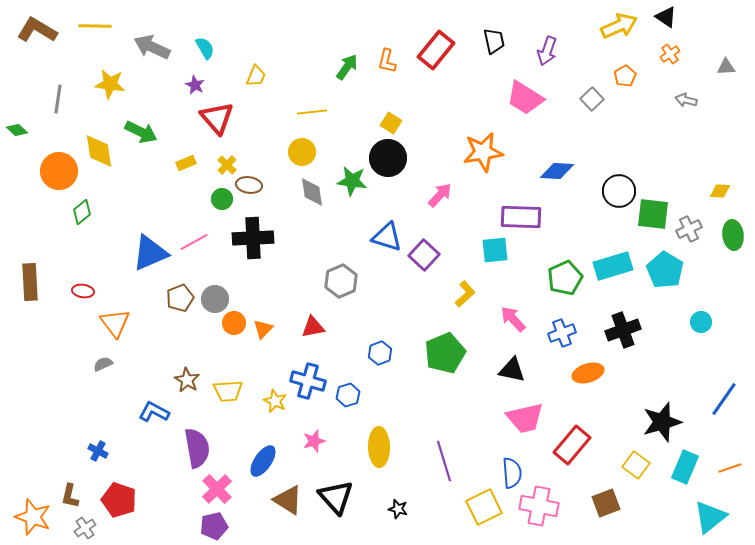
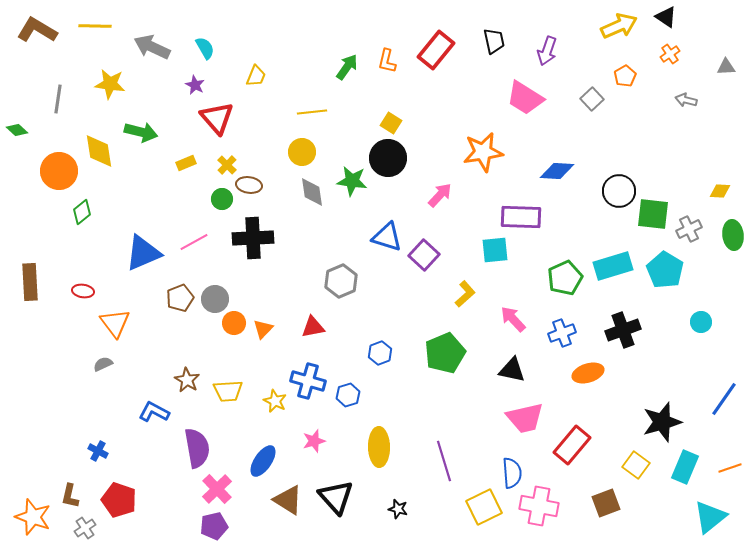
green arrow at (141, 132): rotated 12 degrees counterclockwise
blue triangle at (150, 253): moved 7 px left
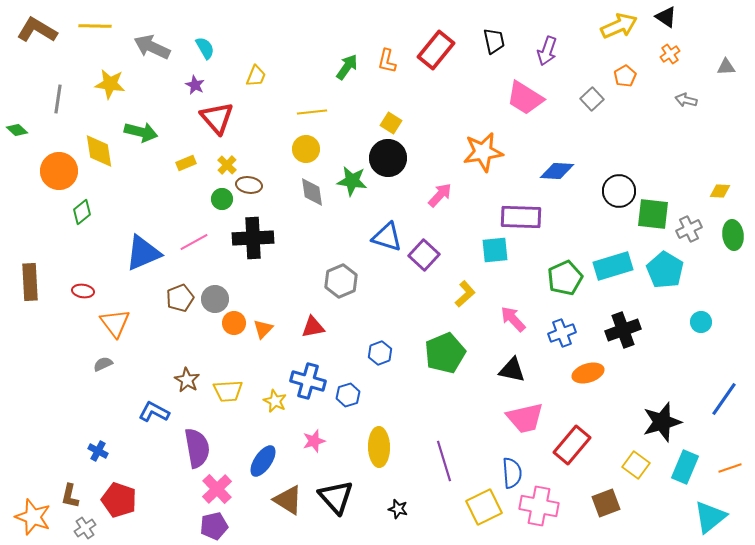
yellow circle at (302, 152): moved 4 px right, 3 px up
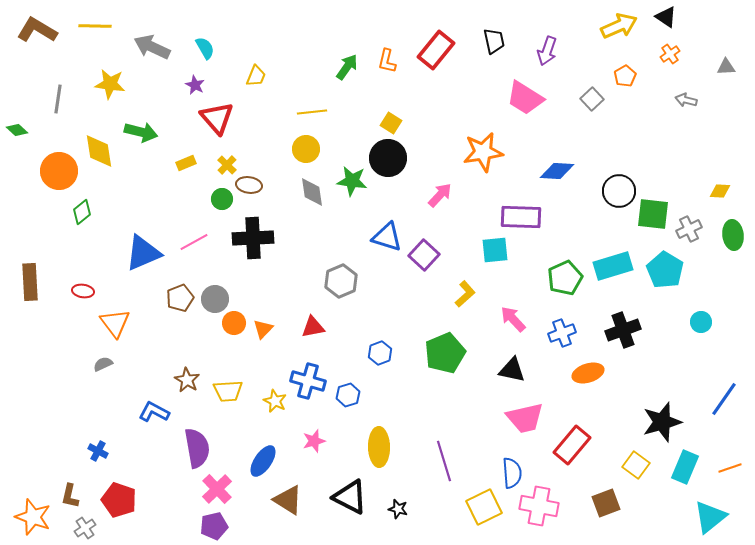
black triangle at (336, 497): moved 14 px right; rotated 21 degrees counterclockwise
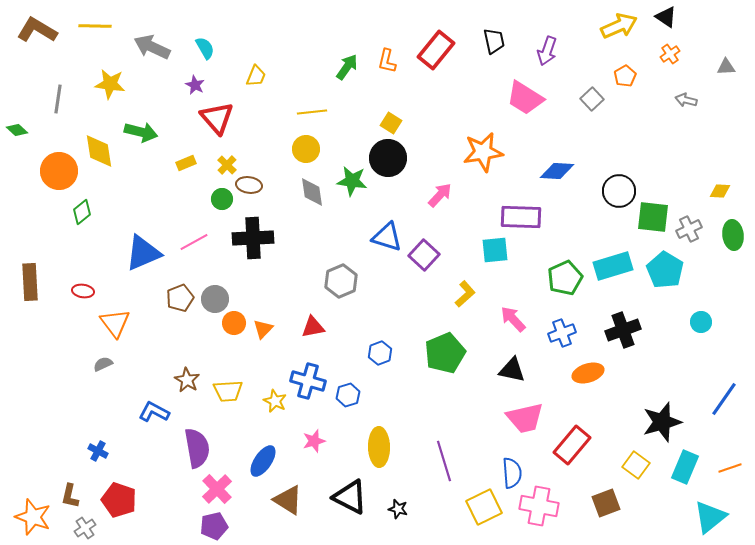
green square at (653, 214): moved 3 px down
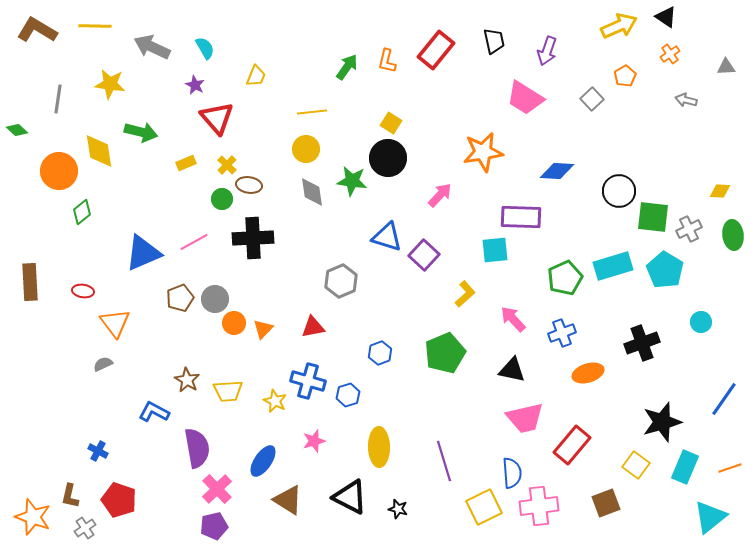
black cross at (623, 330): moved 19 px right, 13 px down
pink cross at (539, 506): rotated 18 degrees counterclockwise
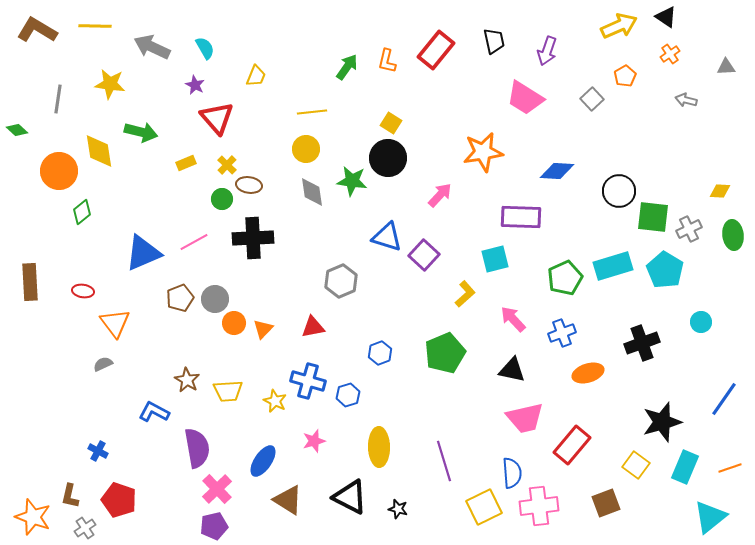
cyan square at (495, 250): moved 9 px down; rotated 8 degrees counterclockwise
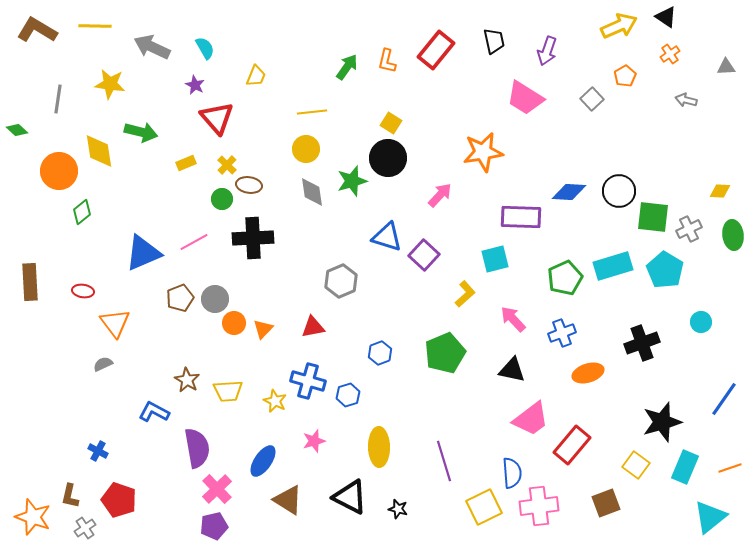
blue diamond at (557, 171): moved 12 px right, 21 px down
green star at (352, 181): rotated 24 degrees counterclockwise
pink trapezoid at (525, 418): moved 6 px right, 1 px down; rotated 24 degrees counterclockwise
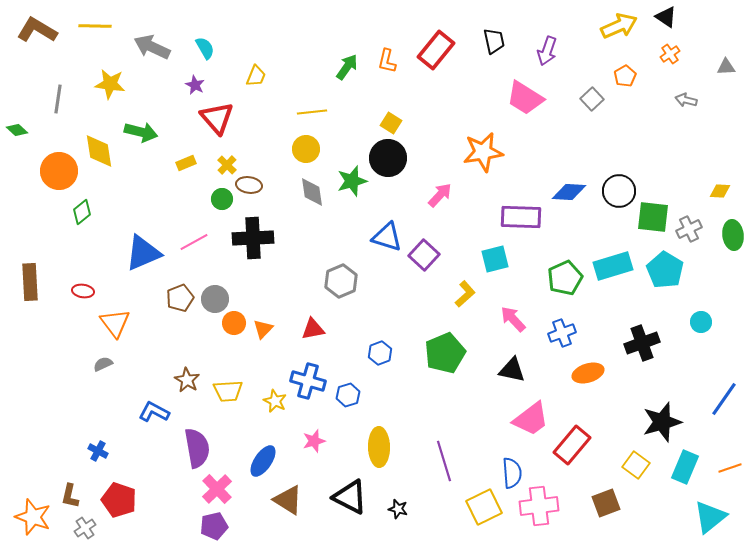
red triangle at (313, 327): moved 2 px down
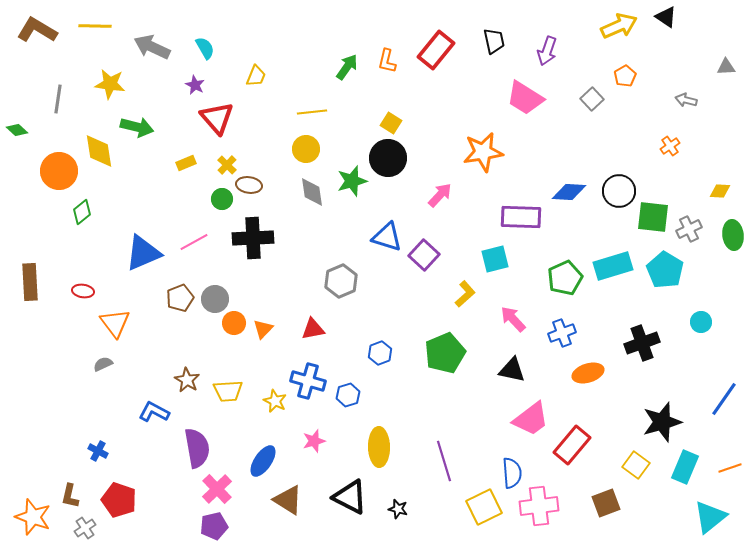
orange cross at (670, 54): moved 92 px down
green arrow at (141, 132): moved 4 px left, 5 px up
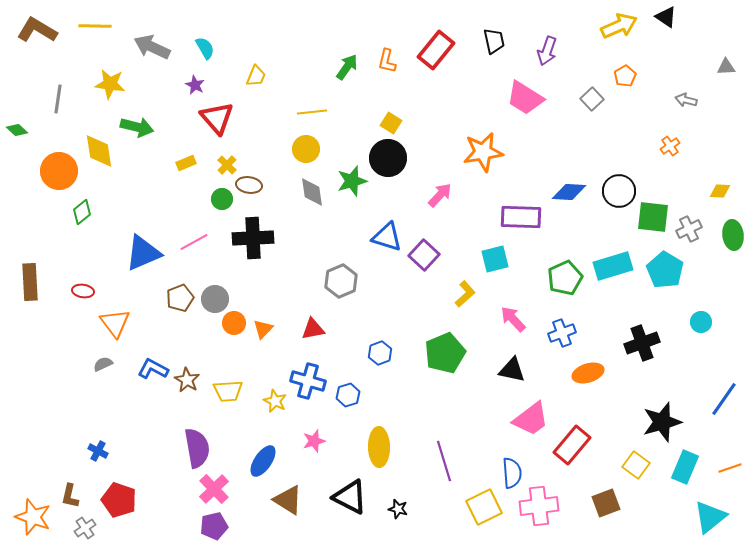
blue L-shape at (154, 412): moved 1 px left, 43 px up
pink cross at (217, 489): moved 3 px left
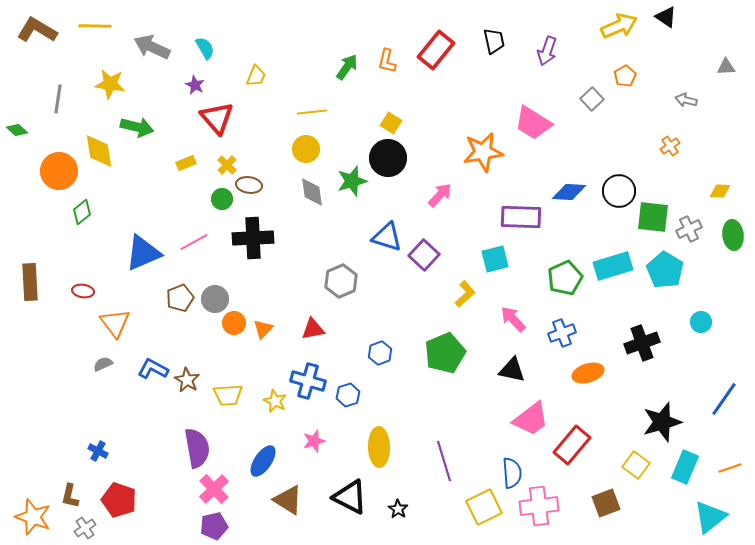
pink trapezoid at (525, 98): moved 8 px right, 25 px down
yellow trapezoid at (228, 391): moved 4 px down
black star at (398, 509): rotated 18 degrees clockwise
